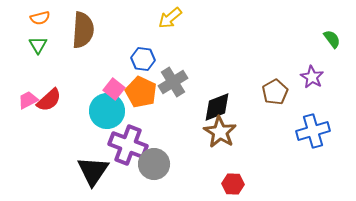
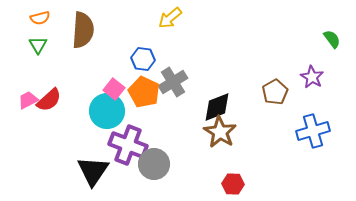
orange pentagon: moved 3 px right
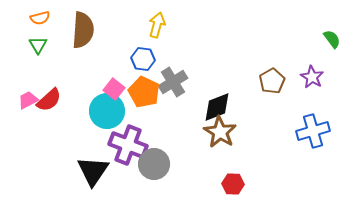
yellow arrow: moved 13 px left, 7 px down; rotated 145 degrees clockwise
brown pentagon: moved 3 px left, 11 px up
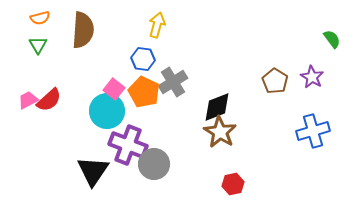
brown pentagon: moved 3 px right; rotated 10 degrees counterclockwise
red hexagon: rotated 15 degrees counterclockwise
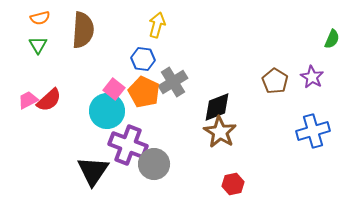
green semicircle: rotated 60 degrees clockwise
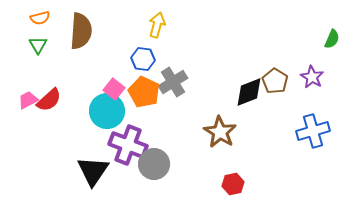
brown semicircle: moved 2 px left, 1 px down
black diamond: moved 32 px right, 15 px up
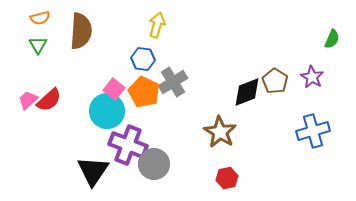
black diamond: moved 2 px left
pink trapezoid: rotated 15 degrees counterclockwise
red hexagon: moved 6 px left, 6 px up
